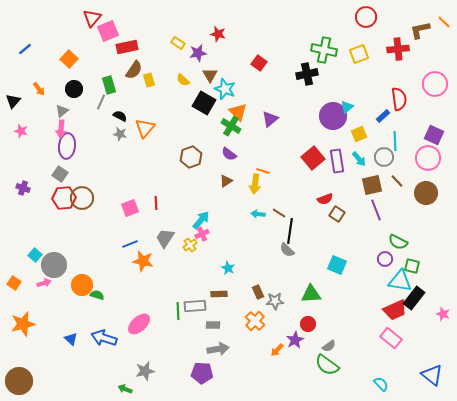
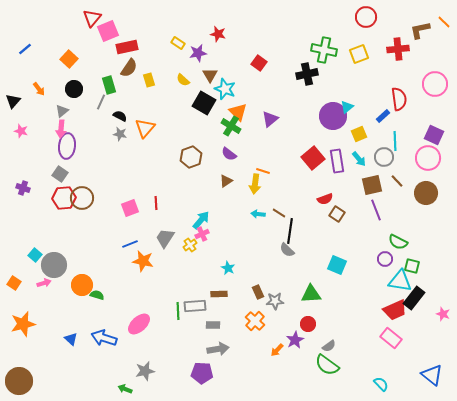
brown semicircle at (134, 70): moved 5 px left, 2 px up
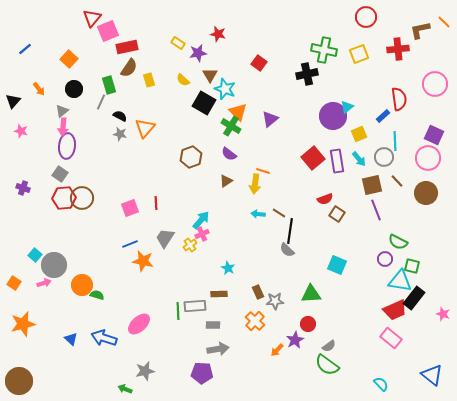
pink arrow at (61, 129): moved 2 px right, 2 px up
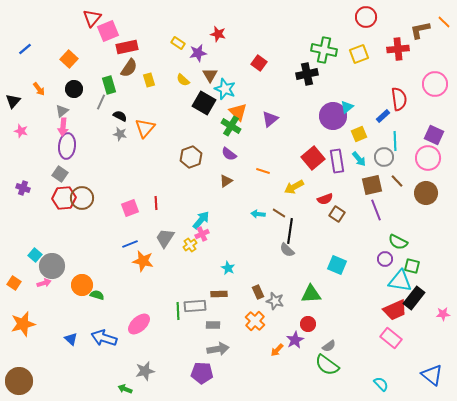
yellow arrow at (255, 184): moved 39 px right, 3 px down; rotated 54 degrees clockwise
gray circle at (54, 265): moved 2 px left, 1 px down
gray star at (275, 301): rotated 18 degrees clockwise
pink star at (443, 314): rotated 24 degrees counterclockwise
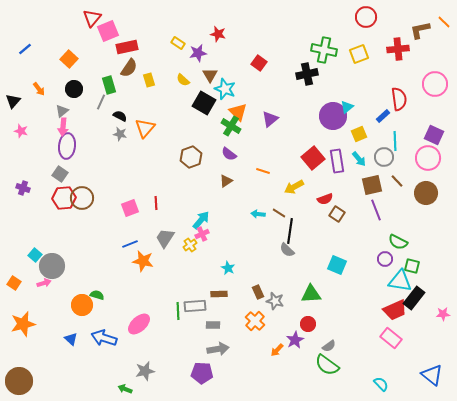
orange circle at (82, 285): moved 20 px down
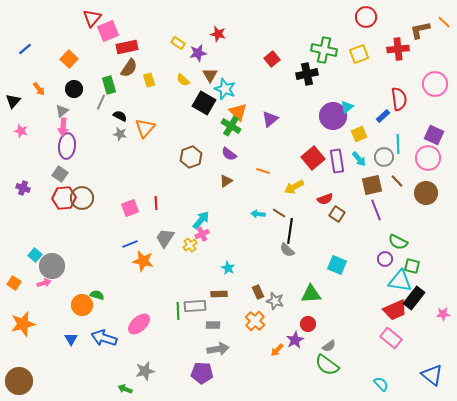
red square at (259, 63): moved 13 px right, 4 px up; rotated 14 degrees clockwise
cyan line at (395, 141): moved 3 px right, 3 px down
blue triangle at (71, 339): rotated 16 degrees clockwise
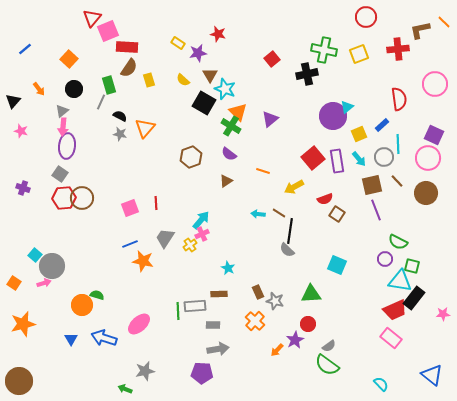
red rectangle at (127, 47): rotated 15 degrees clockwise
blue rectangle at (383, 116): moved 1 px left, 9 px down
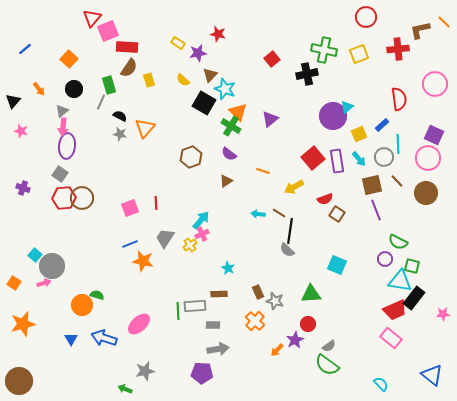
brown triangle at (210, 75): rotated 14 degrees clockwise
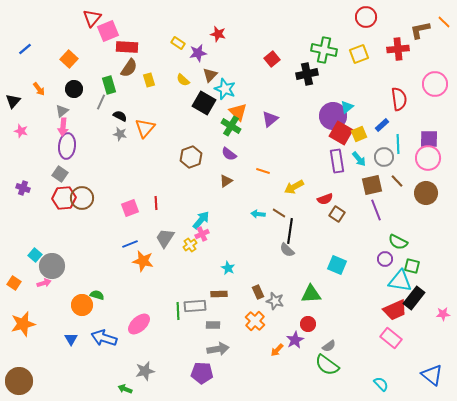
purple square at (434, 135): moved 5 px left, 4 px down; rotated 24 degrees counterclockwise
red square at (313, 158): moved 28 px right, 25 px up; rotated 20 degrees counterclockwise
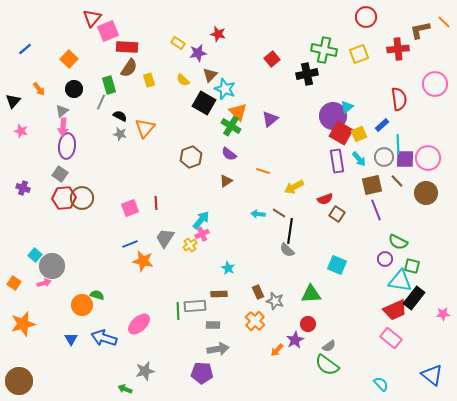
purple square at (429, 139): moved 24 px left, 20 px down
